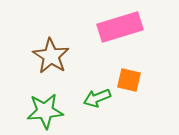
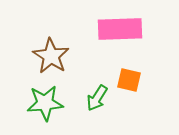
pink rectangle: moved 2 px down; rotated 15 degrees clockwise
green arrow: rotated 36 degrees counterclockwise
green star: moved 8 px up
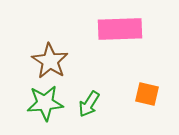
brown star: moved 1 px left, 5 px down
orange square: moved 18 px right, 14 px down
green arrow: moved 8 px left, 6 px down
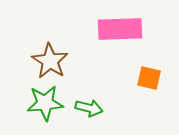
orange square: moved 2 px right, 16 px up
green arrow: moved 4 px down; rotated 108 degrees counterclockwise
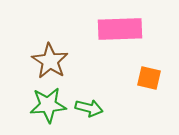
green star: moved 3 px right, 2 px down
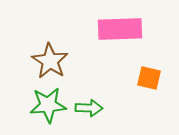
green arrow: rotated 12 degrees counterclockwise
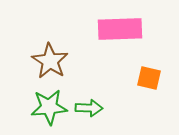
green star: moved 1 px right, 2 px down
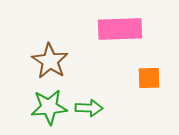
orange square: rotated 15 degrees counterclockwise
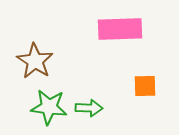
brown star: moved 15 px left
orange square: moved 4 px left, 8 px down
green star: rotated 12 degrees clockwise
